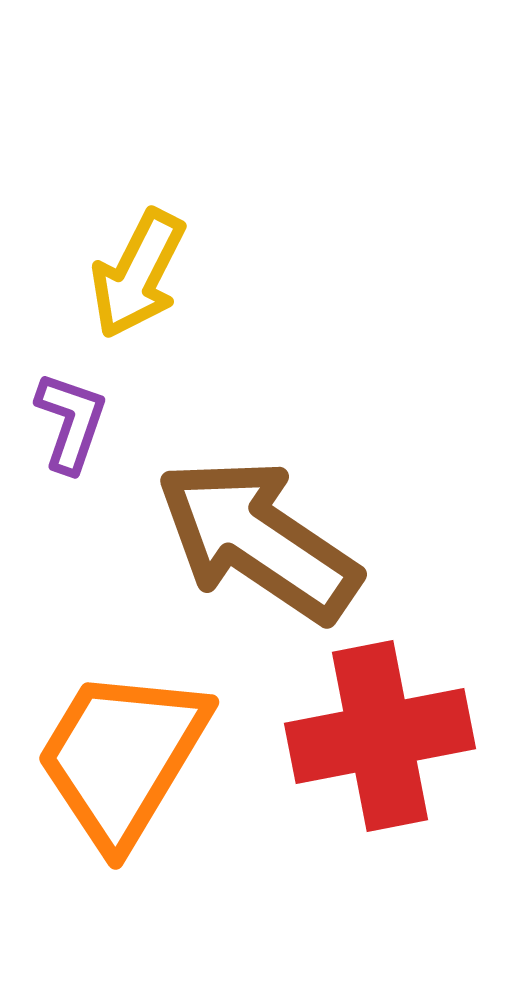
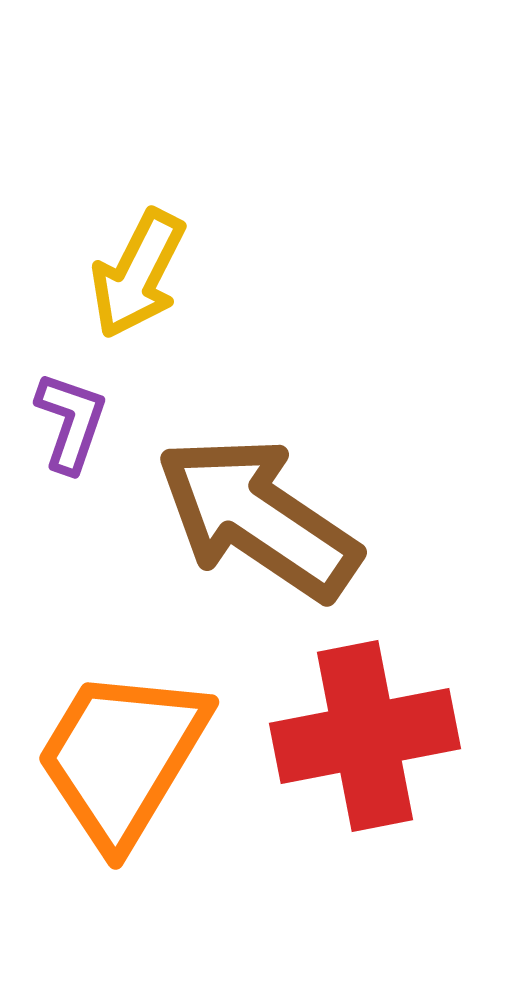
brown arrow: moved 22 px up
red cross: moved 15 px left
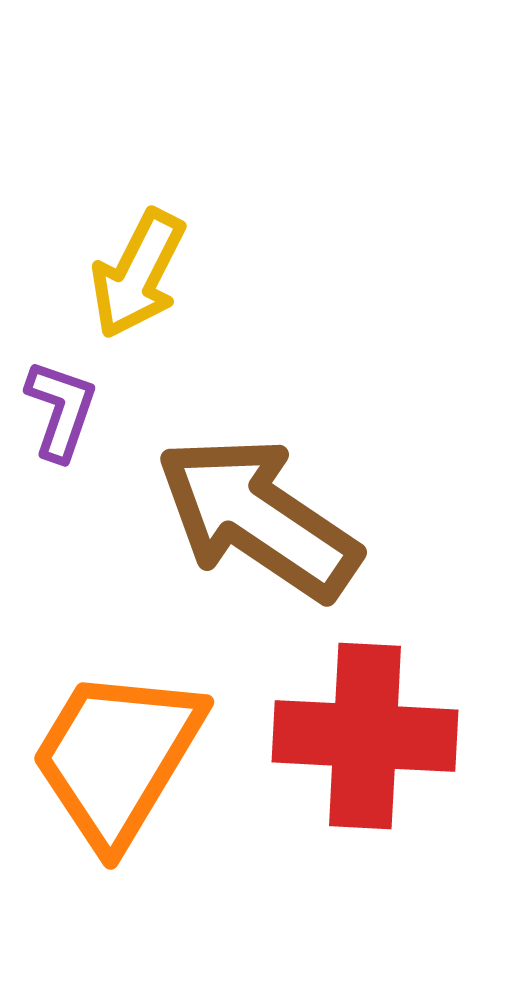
purple L-shape: moved 10 px left, 12 px up
red cross: rotated 14 degrees clockwise
orange trapezoid: moved 5 px left
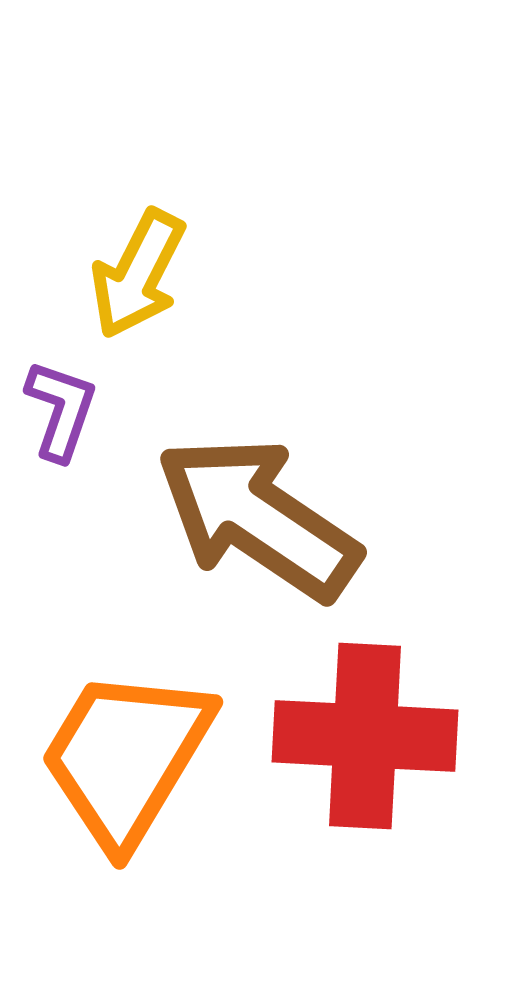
orange trapezoid: moved 9 px right
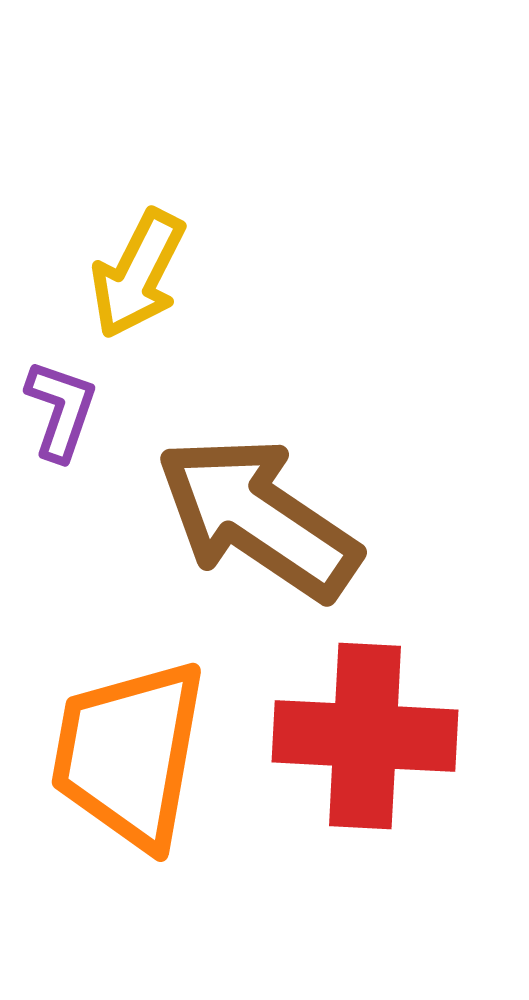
orange trapezoid: moved 3 px right, 3 px up; rotated 21 degrees counterclockwise
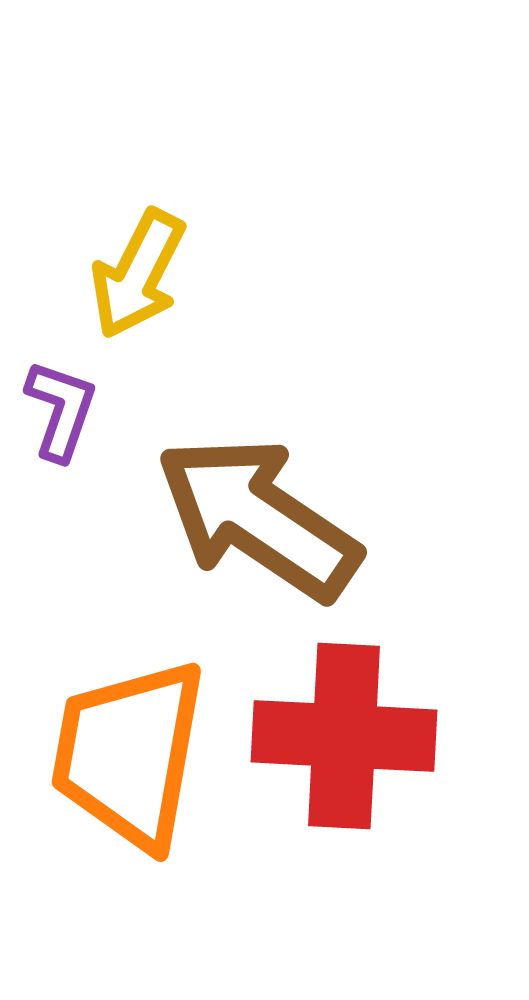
red cross: moved 21 px left
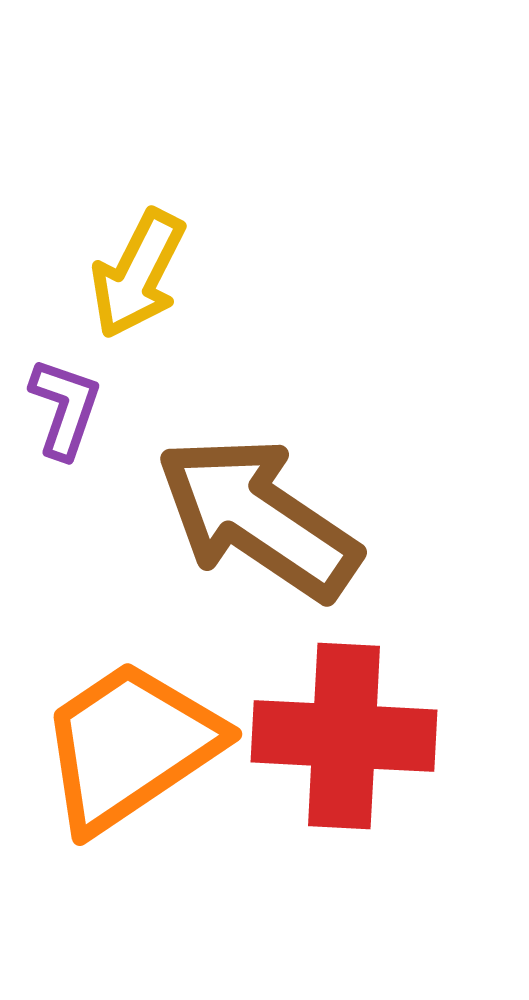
purple L-shape: moved 4 px right, 2 px up
orange trapezoid: moved 1 px right, 8 px up; rotated 46 degrees clockwise
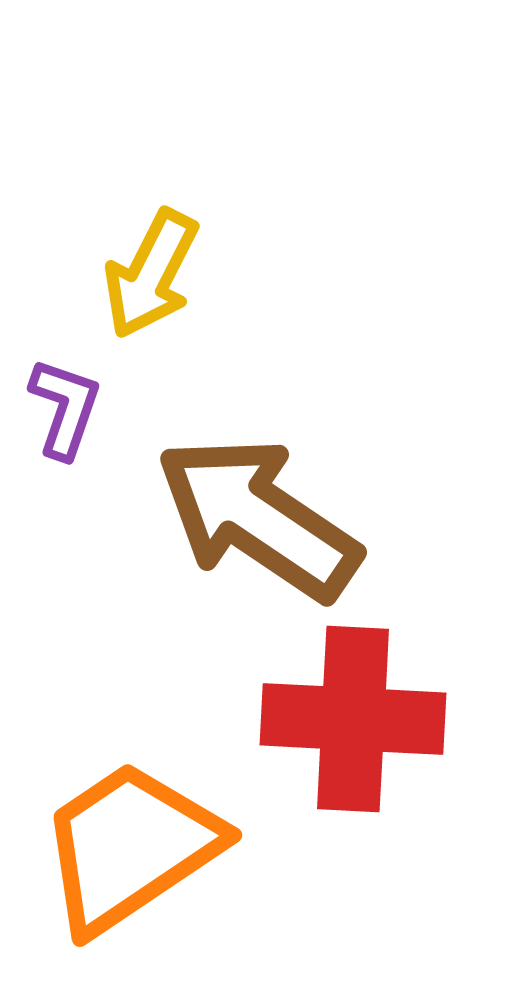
yellow arrow: moved 13 px right
red cross: moved 9 px right, 17 px up
orange trapezoid: moved 101 px down
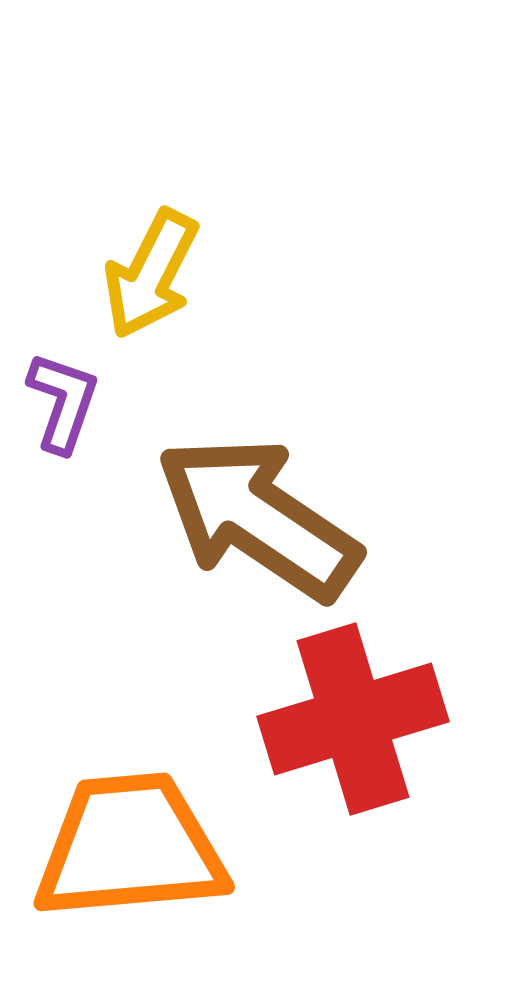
purple L-shape: moved 2 px left, 6 px up
red cross: rotated 20 degrees counterclockwise
orange trapezoid: rotated 29 degrees clockwise
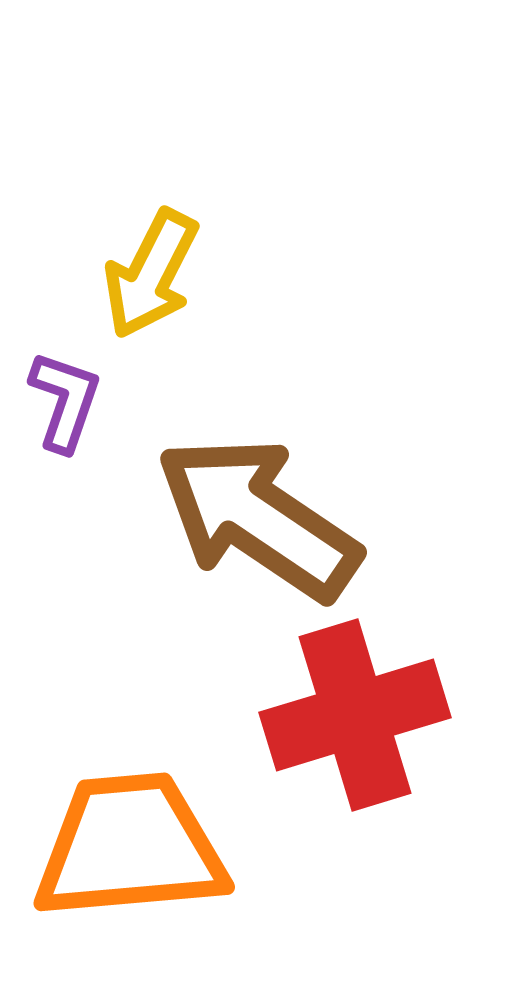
purple L-shape: moved 2 px right, 1 px up
red cross: moved 2 px right, 4 px up
